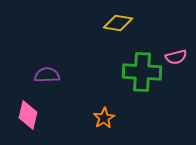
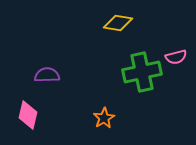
green cross: rotated 15 degrees counterclockwise
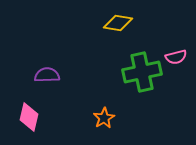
pink diamond: moved 1 px right, 2 px down
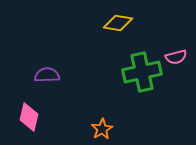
orange star: moved 2 px left, 11 px down
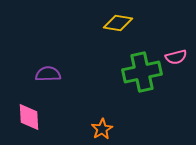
purple semicircle: moved 1 px right, 1 px up
pink diamond: rotated 16 degrees counterclockwise
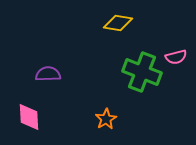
green cross: rotated 33 degrees clockwise
orange star: moved 4 px right, 10 px up
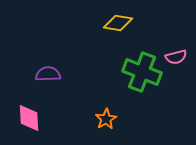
pink diamond: moved 1 px down
